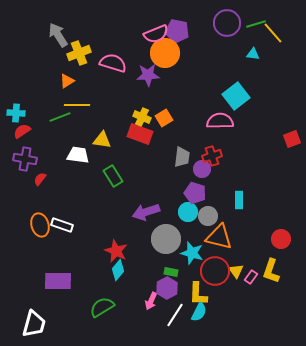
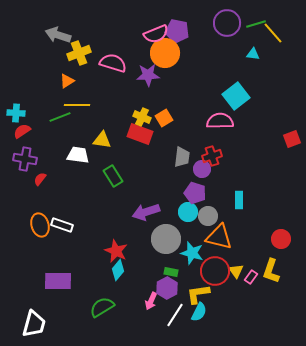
gray arrow at (58, 35): rotated 40 degrees counterclockwise
yellow L-shape at (198, 294): rotated 80 degrees clockwise
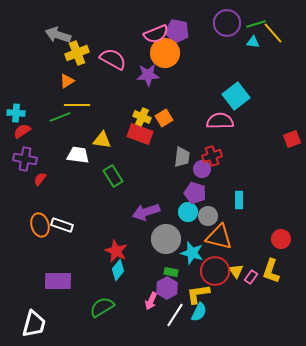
yellow cross at (79, 53): moved 2 px left
cyan triangle at (253, 54): moved 12 px up
pink semicircle at (113, 63): moved 4 px up; rotated 12 degrees clockwise
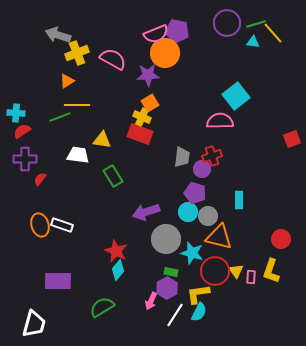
orange square at (164, 118): moved 14 px left, 15 px up
purple cross at (25, 159): rotated 10 degrees counterclockwise
pink rectangle at (251, 277): rotated 32 degrees counterclockwise
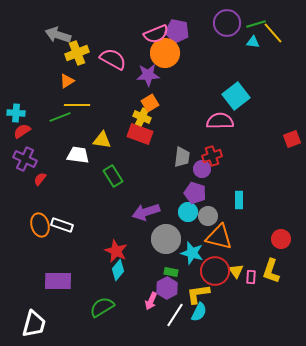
purple cross at (25, 159): rotated 25 degrees clockwise
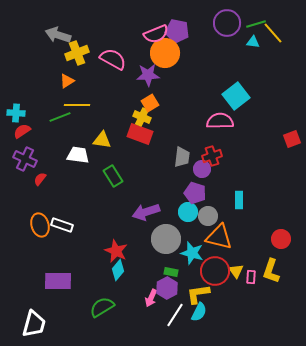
pink arrow at (151, 301): moved 3 px up
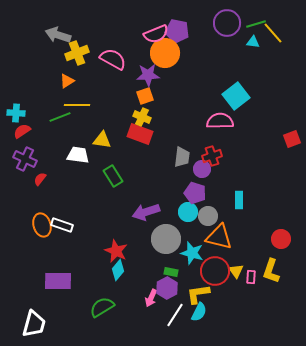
orange square at (150, 103): moved 5 px left, 7 px up; rotated 12 degrees clockwise
orange ellipse at (40, 225): moved 2 px right
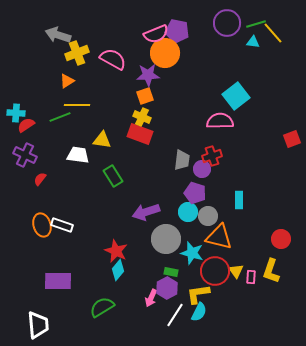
red semicircle at (22, 131): moved 4 px right, 6 px up
gray trapezoid at (182, 157): moved 3 px down
purple cross at (25, 159): moved 4 px up
white trapezoid at (34, 324): moved 4 px right, 1 px down; rotated 20 degrees counterclockwise
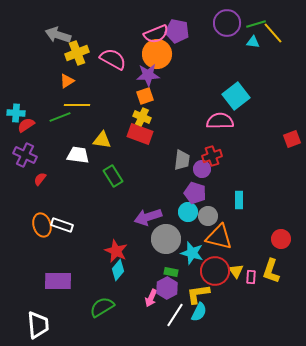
orange circle at (165, 53): moved 8 px left, 1 px down
purple arrow at (146, 212): moved 2 px right, 5 px down
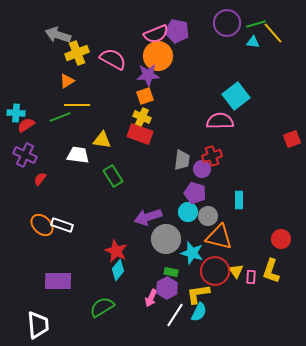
orange circle at (157, 54): moved 1 px right, 2 px down
orange ellipse at (42, 225): rotated 30 degrees counterclockwise
